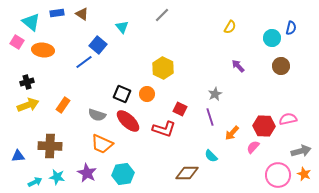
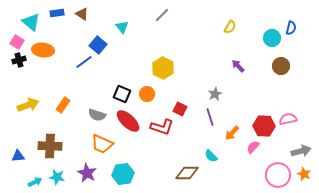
black cross at (27, 82): moved 8 px left, 22 px up
red L-shape at (164, 129): moved 2 px left, 2 px up
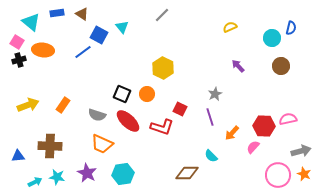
yellow semicircle at (230, 27): rotated 144 degrees counterclockwise
blue square at (98, 45): moved 1 px right, 10 px up; rotated 12 degrees counterclockwise
blue line at (84, 62): moved 1 px left, 10 px up
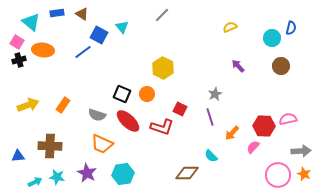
gray arrow at (301, 151): rotated 12 degrees clockwise
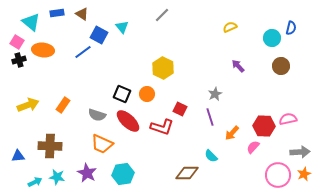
gray arrow at (301, 151): moved 1 px left, 1 px down
orange star at (304, 174): rotated 24 degrees clockwise
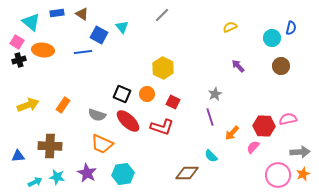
blue line at (83, 52): rotated 30 degrees clockwise
red square at (180, 109): moved 7 px left, 7 px up
orange star at (304, 174): moved 1 px left
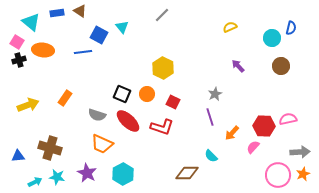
brown triangle at (82, 14): moved 2 px left, 3 px up
orange rectangle at (63, 105): moved 2 px right, 7 px up
brown cross at (50, 146): moved 2 px down; rotated 15 degrees clockwise
cyan hexagon at (123, 174): rotated 20 degrees counterclockwise
